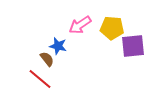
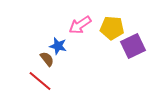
purple square: rotated 20 degrees counterclockwise
red line: moved 2 px down
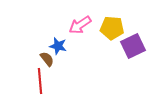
red line: rotated 45 degrees clockwise
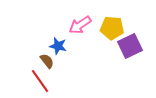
purple square: moved 3 px left
brown semicircle: moved 2 px down
red line: rotated 30 degrees counterclockwise
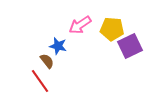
yellow pentagon: moved 1 px down
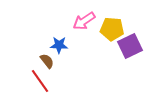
pink arrow: moved 4 px right, 4 px up
blue star: moved 1 px right, 1 px up; rotated 12 degrees counterclockwise
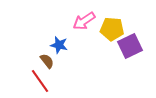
blue star: rotated 12 degrees clockwise
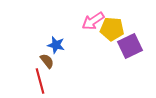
pink arrow: moved 9 px right
blue star: moved 3 px left
red line: rotated 20 degrees clockwise
